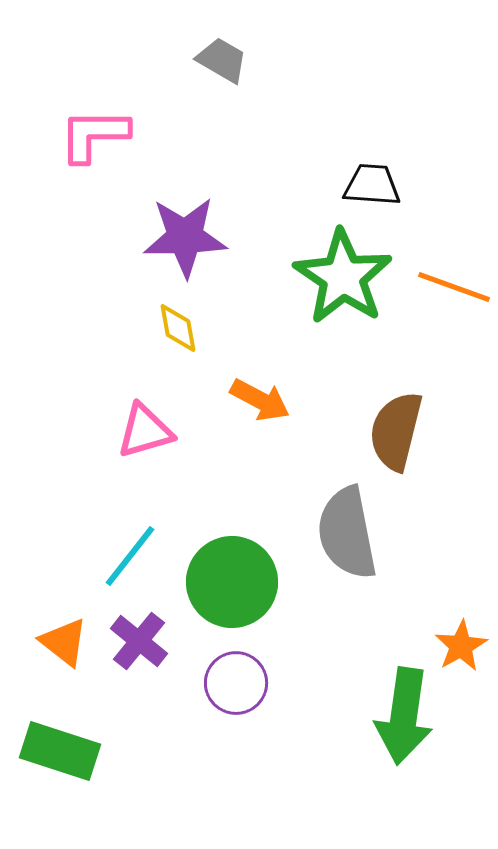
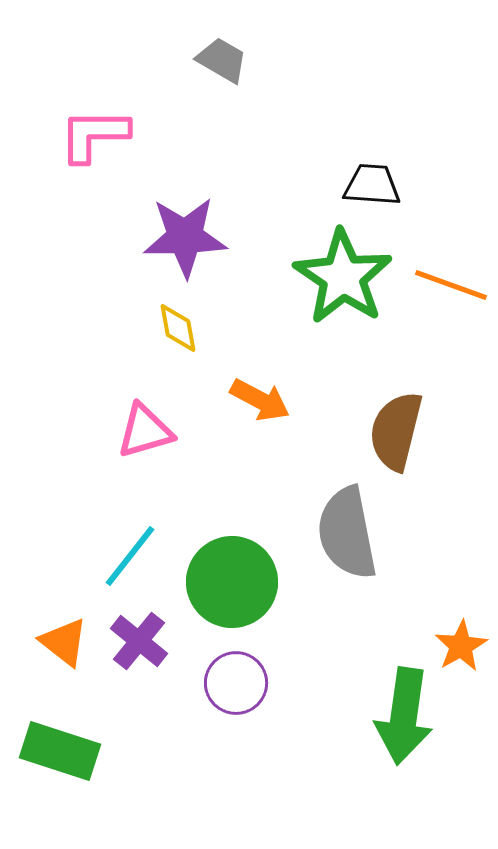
orange line: moved 3 px left, 2 px up
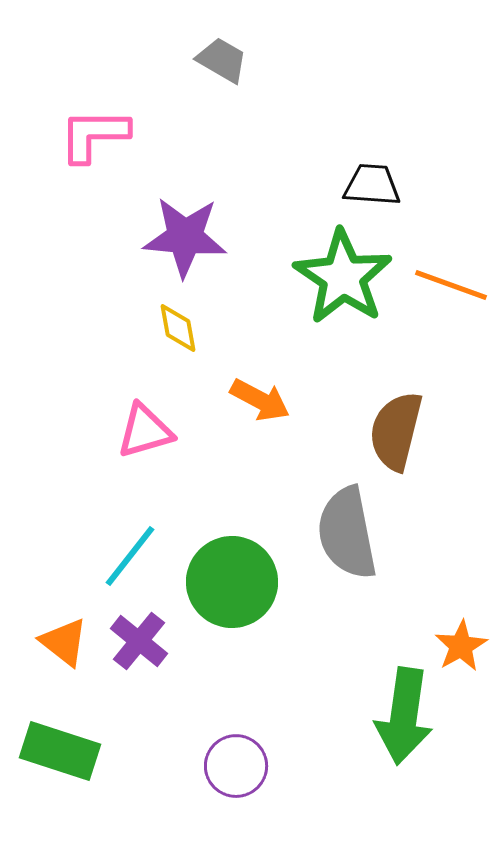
purple star: rotated 6 degrees clockwise
purple circle: moved 83 px down
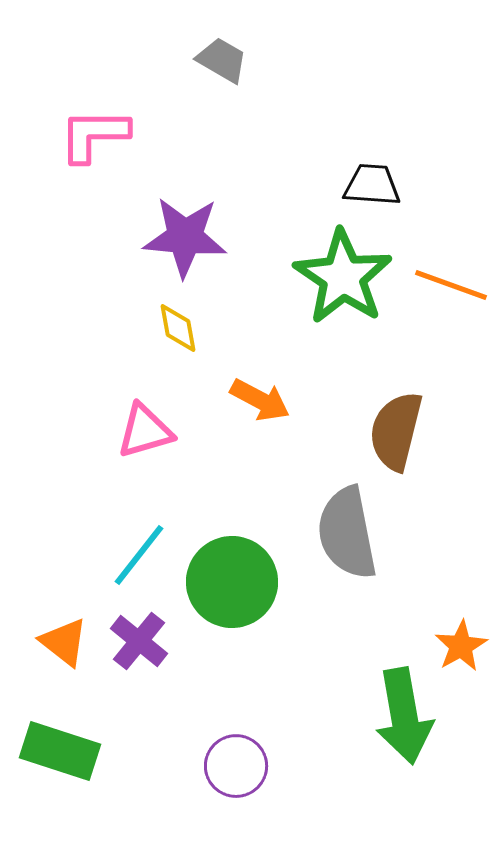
cyan line: moved 9 px right, 1 px up
green arrow: rotated 18 degrees counterclockwise
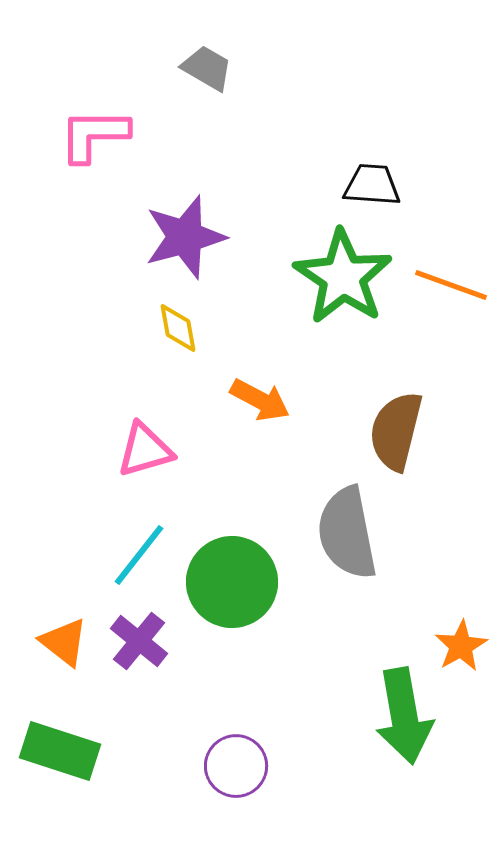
gray trapezoid: moved 15 px left, 8 px down
purple star: rotated 20 degrees counterclockwise
pink triangle: moved 19 px down
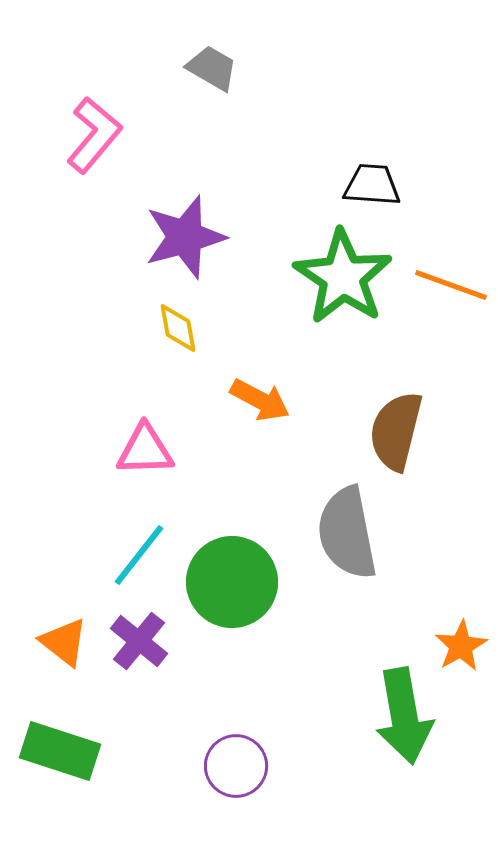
gray trapezoid: moved 5 px right
pink L-shape: rotated 130 degrees clockwise
pink triangle: rotated 14 degrees clockwise
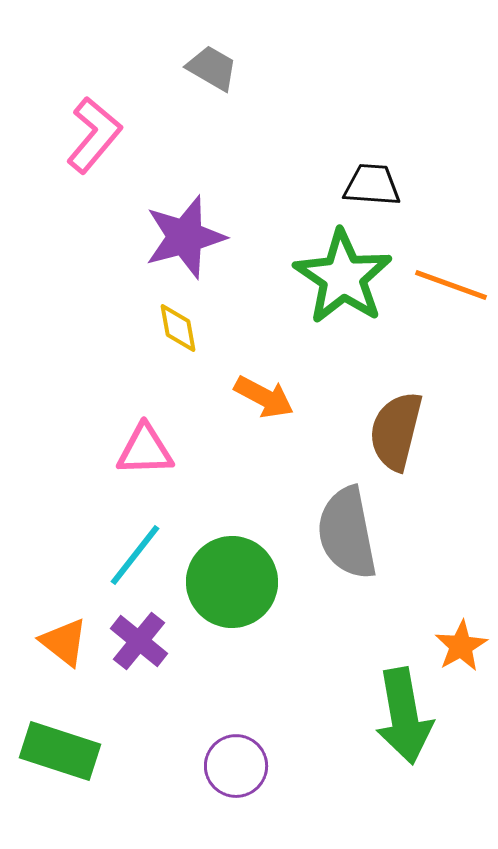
orange arrow: moved 4 px right, 3 px up
cyan line: moved 4 px left
